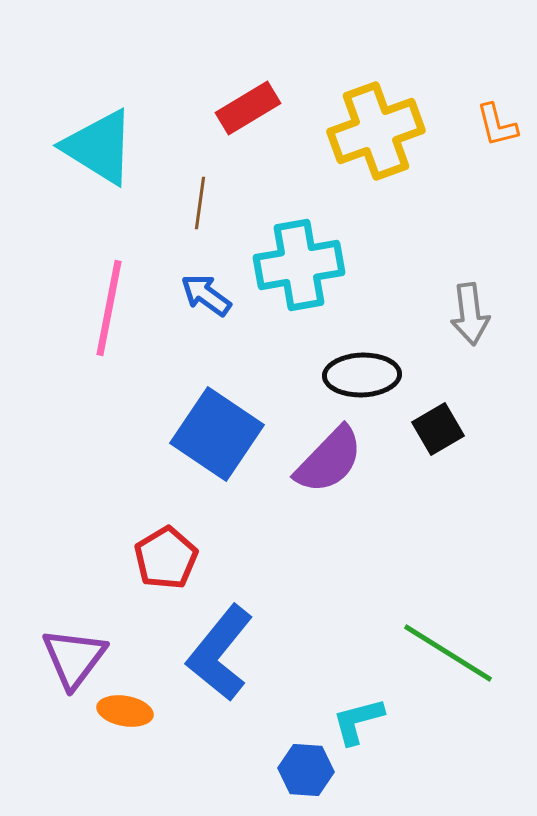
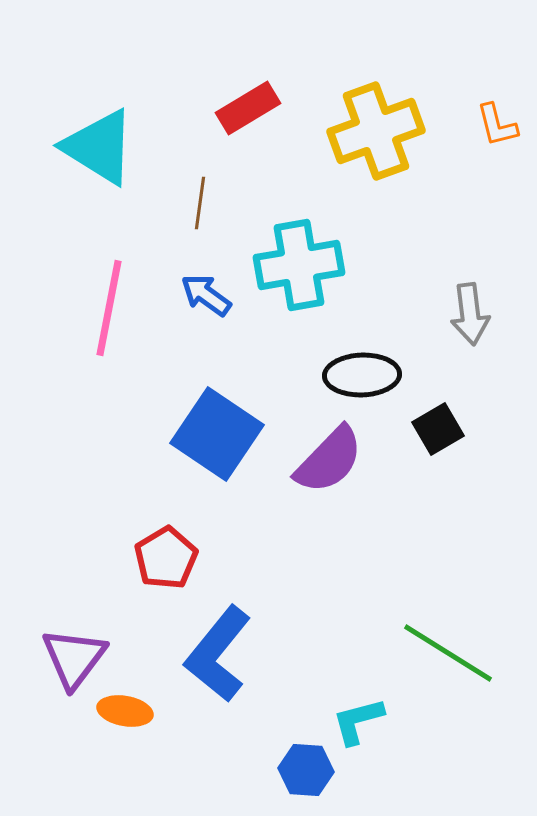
blue L-shape: moved 2 px left, 1 px down
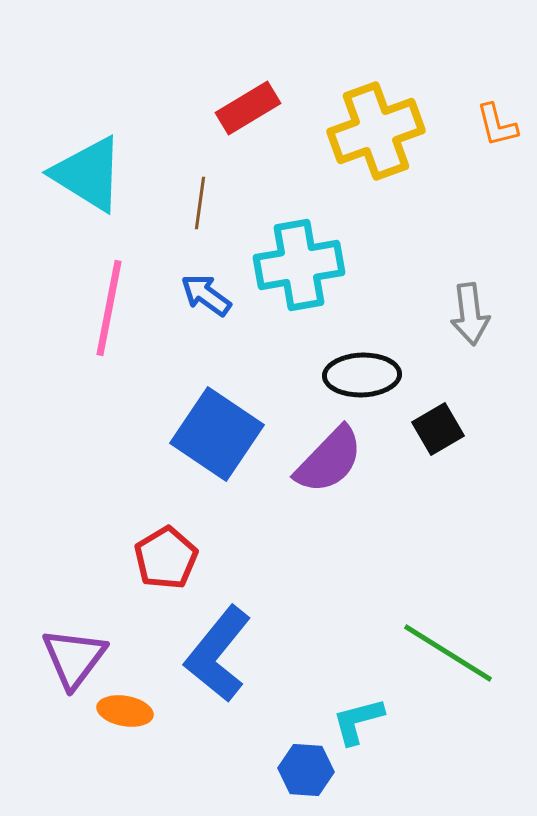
cyan triangle: moved 11 px left, 27 px down
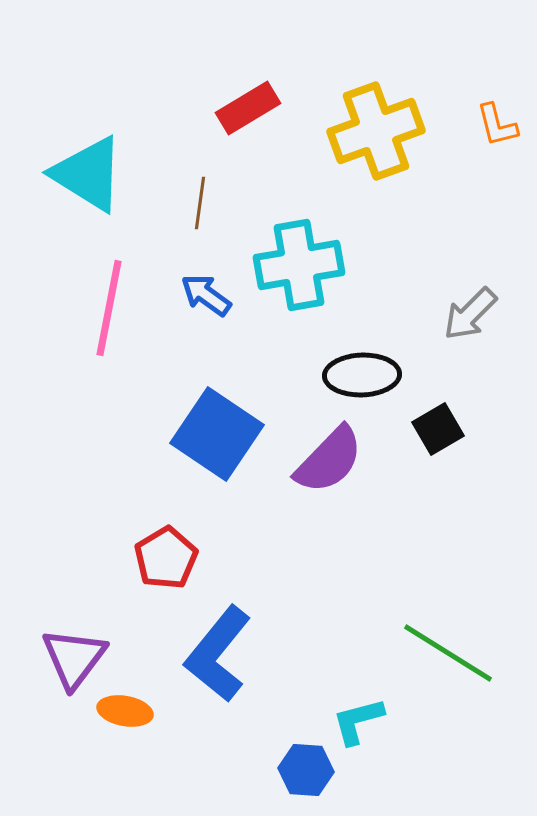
gray arrow: rotated 52 degrees clockwise
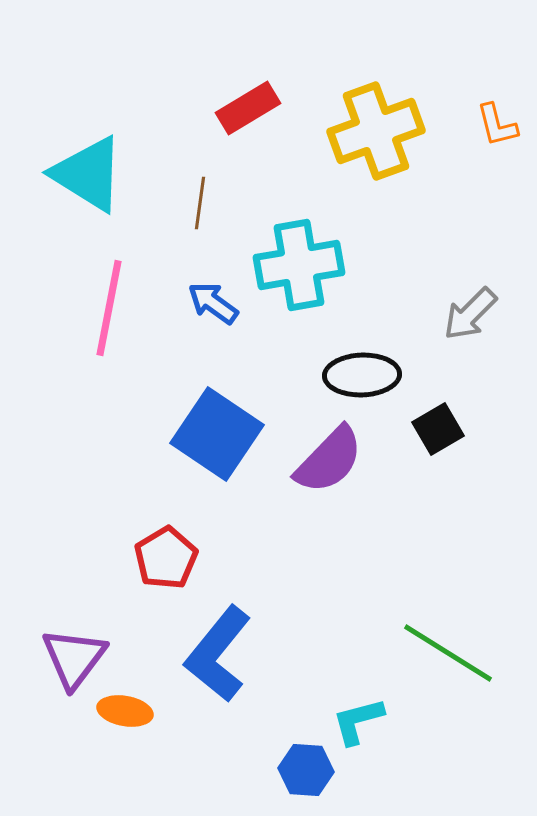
blue arrow: moved 7 px right, 8 px down
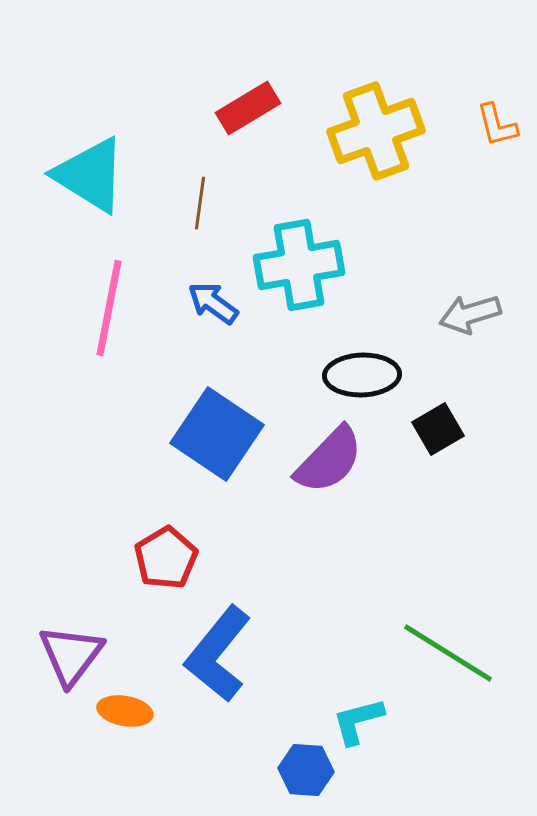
cyan triangle: moved 2 px right, 1 px down
gray arrow: rotated 28 degrees clockwise
purple triangle: moved 3 px left, 3 px up
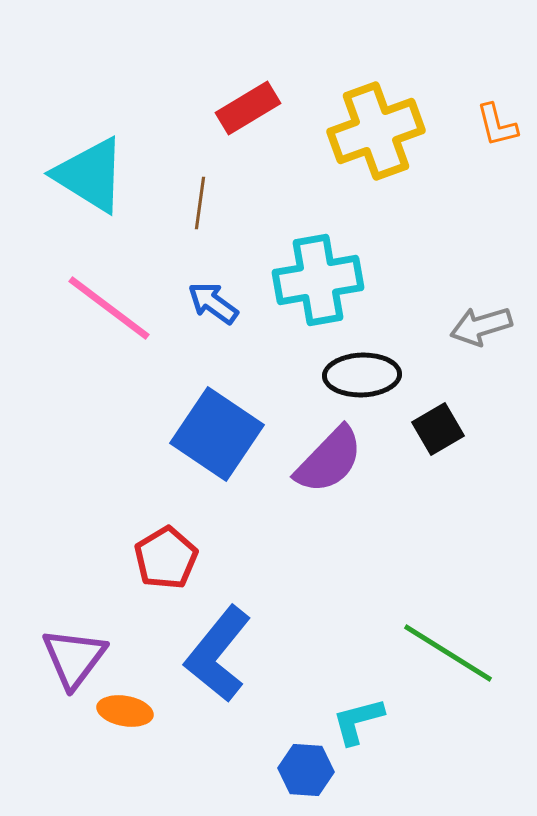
cyan cross: moved 19 px right, 15 px down
pink line: rotated 64 degrees counterclockwise
gray arrow: moved 11 px right, 12 px down
purple triangle: moved 3 px right, 3 px down
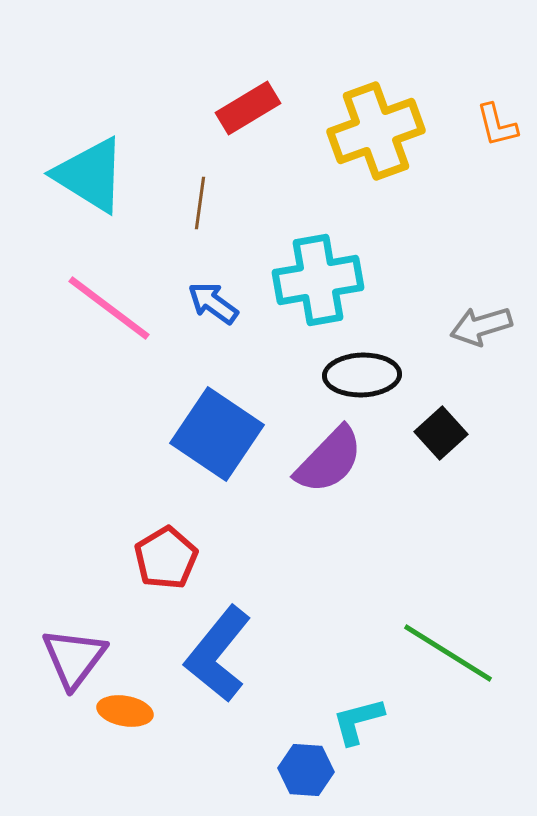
black square: moved 3 px right, 4 px down; rotated 12 degrees counterclockwise
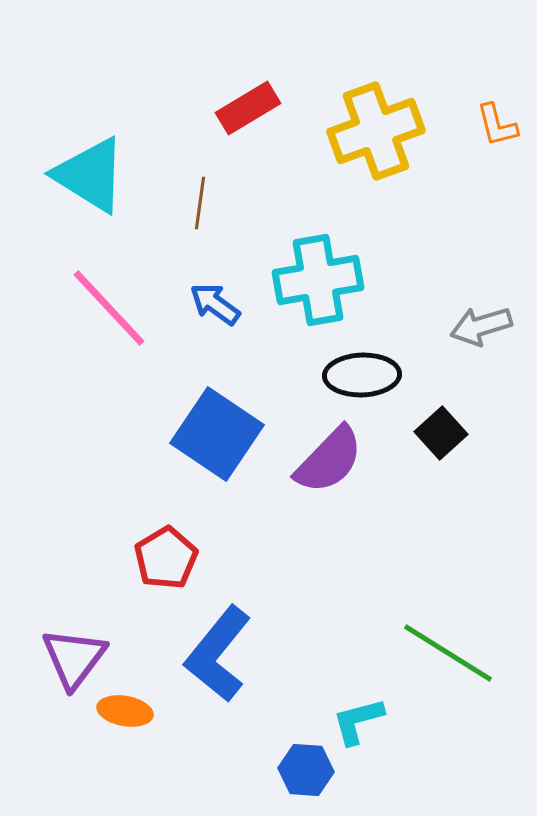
blue arrow: moved 2 px right, 1 px down
pink line: rotated 10 degrees clockwise
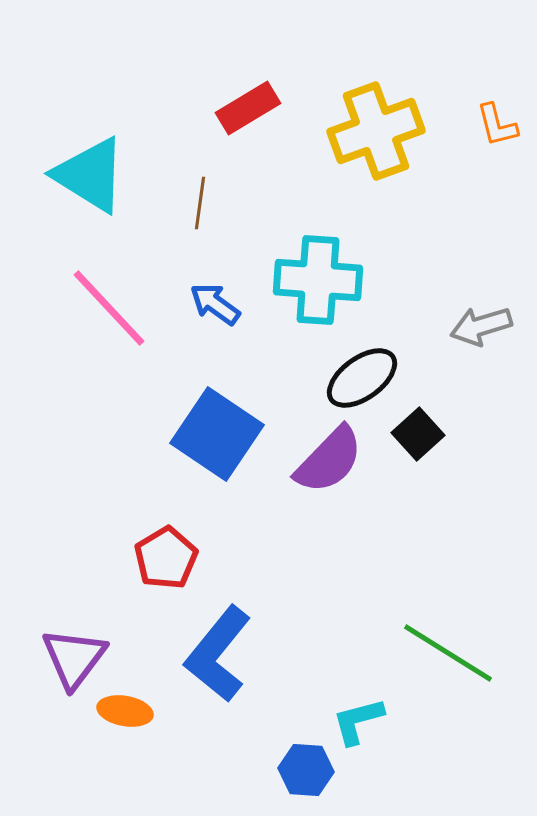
cyan cross: rotated 14 degrees clockwise
black ellipse: moved 3 px down; rotated 34 degrees counterclockwise
black square: moved 23 px left, 1 px down
